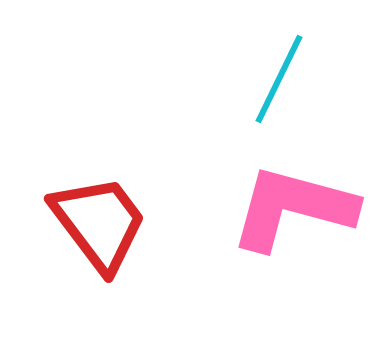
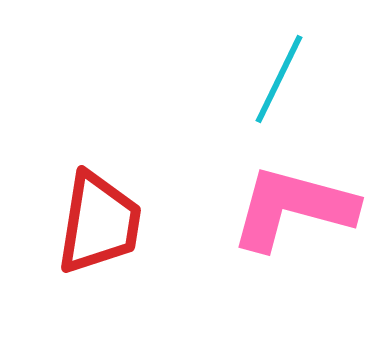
red trapezoid: rotated 46 degrees clockwise
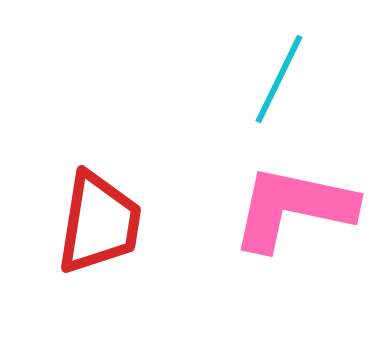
pink L-shape: rotated 3 degrees counterclockwise
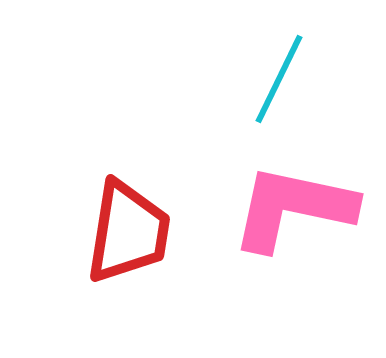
red trapezoid: moved 29 px right, 9 px down
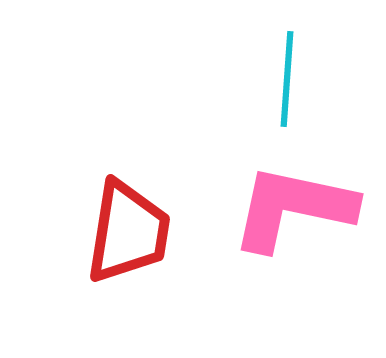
cyan line: moved 8 px right; rotated 22 degrees counterclockwise
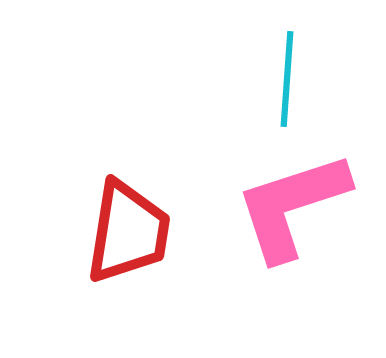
pink L-shape: moved 1 px left, 2 px up; rotated 30 degrees counterclockwise
